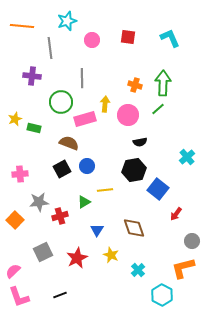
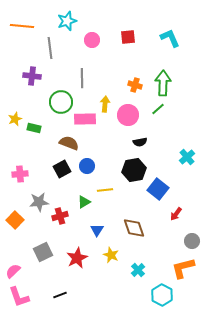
red square at (128, 37): rotated 14 degrees counterclockwise
pink rectangle at (85, 119): rotated 15 degrees clockwise
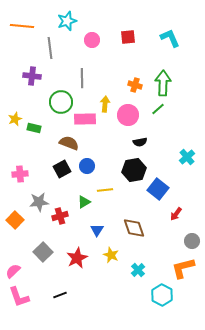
gray square at (43, 252): rotated 18 degrees counterclockwise
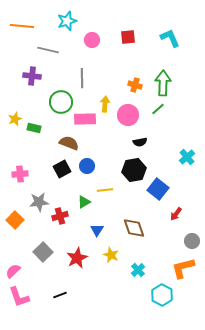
gray line at (50, 48): moved 2 px left, 2 px down; rotated 70 degrees counterclockwise
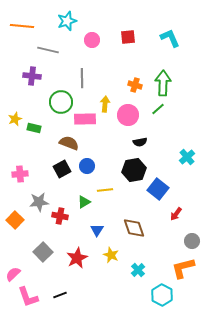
red cross at (60, 216): rotated 28 degrees clockwise
pink semicircle at (13, 271): moved 3 px down
pink L-shape at (19, 297): moved 9 px right
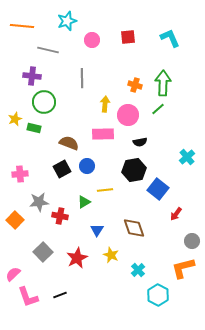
green circle at (61, 102): moved 17 px left
pink rectangle at (85, 119): moved 18 px right, 15 px down
cyan hexagon at (162, 295): moved 4 px left
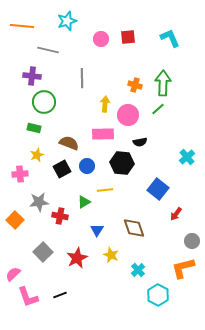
pink circle at (92, 40): moved 9 px right, 1 px up
yellow star at (15, 119): moved 22 px right, 36 px down
black hexagon at (134, 170): moved 12 px left, 7 px up; rotated 15 degrees clockwise
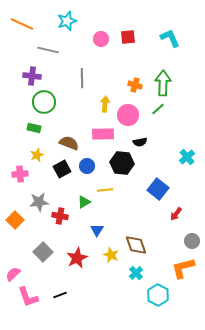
orange line at (22, 26): moved 2 px up; rotated 20 degrees clockwise
brown diamond at (134, 228): moved 2 px right, 17 px down
cyan cross at (138, 270): moved 2 px left, 3 px down
